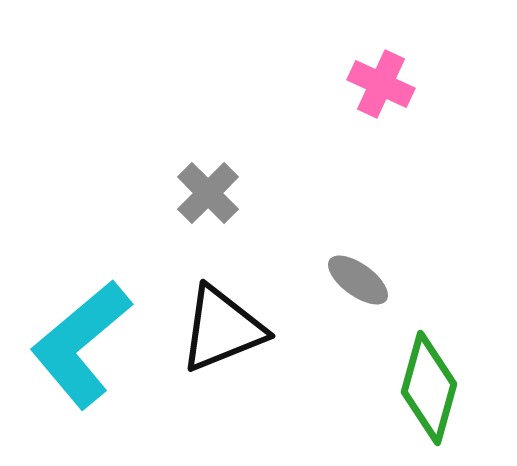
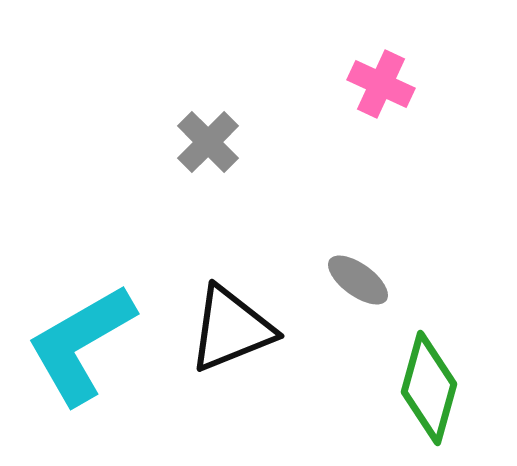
gray cross: moved 51 px up
black triangle: moved 9 px right
cyan L-shape: rotated 10 degrees clockwise
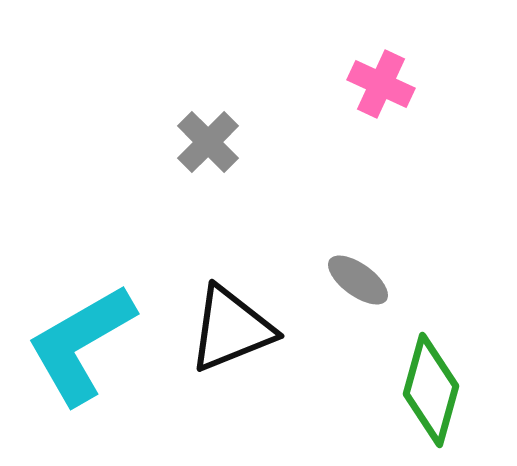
green diamond: moved 2 px right, 2 px down
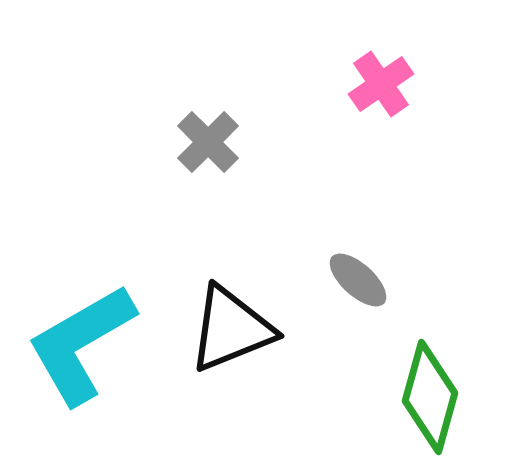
pink cross: rotated 30 degrees clockwise
gray ellipse: rotated 6 degrees clockwise
green diamond: moved 1 px left, 7 px down
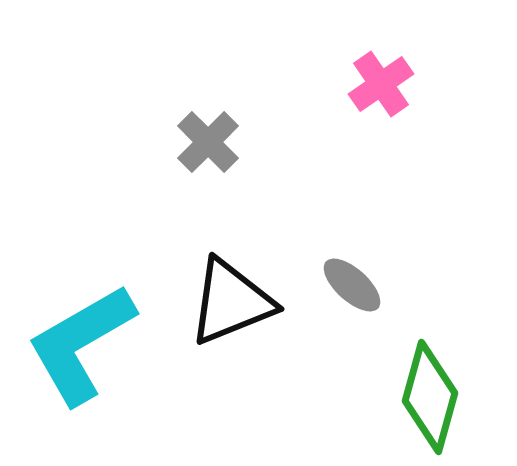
gray ellipse: moved 6 px left, 5 px down
black triangle: moved 27 px up
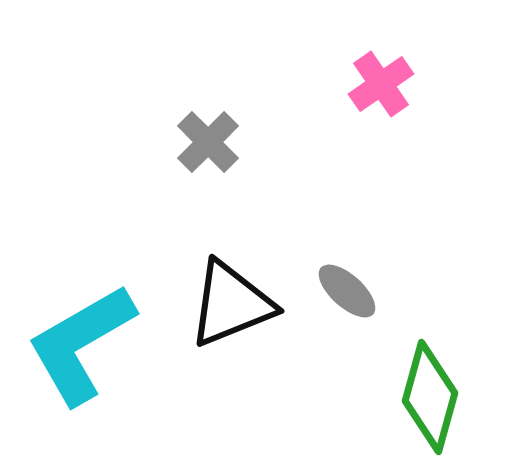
gray ellipse: moved 5 px left, 6 px down
black triangle: moved 2 px down
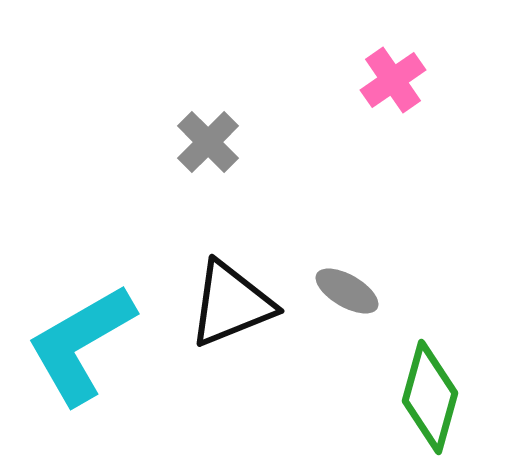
pink cross: moved 12 px right, 4 px up
gray ellipse: rotated 12 degrees counterclockwise
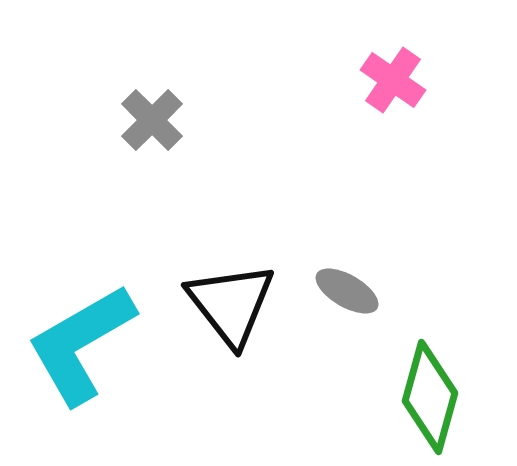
pink cross: rotated 20 degrees counterclockwise
gray cross: moved 56 px left, 22 px up
black triangle: rotated 46 degrees counterclockwise
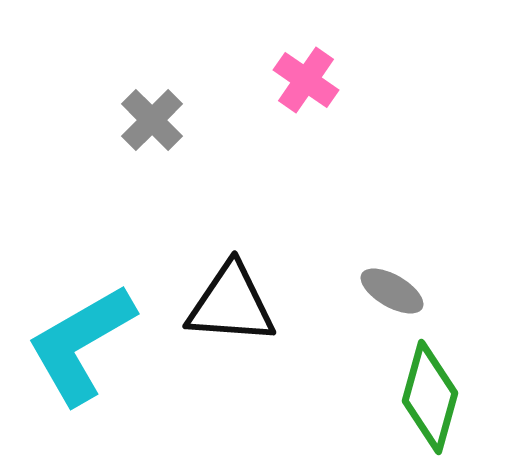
pink cross: moved 87 px left
gray ellipse: moved 45 px right
black triangle: rotated 48 degrees counterclockwise
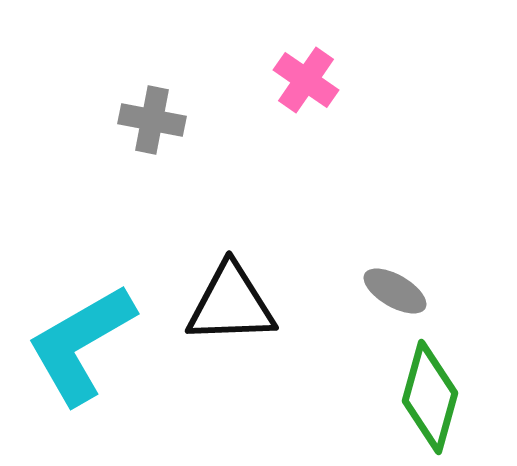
gray cross: rotated 34 degrees counterclockwise
gray ellipse: moved 3 px right
black triangle: rotated 6 degrees counterclockwise
